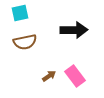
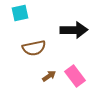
brown semicircle: moved 9 px right, 6 px down
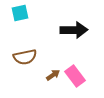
brown semicircle: moved 9 px left, 9 px down
brown arrow: moved 4 px right, 1 px up
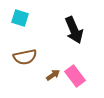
cyan square: moved 5 px down; rotated 30 degrees clockwise
black arrow: rotated 68 degrees clockwise
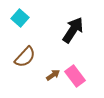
cyan square: rotated 24 degrees clockwise
black arrow: moved 1 px left; rotated 124 degrees counterclockwise
brown semicircle: rotated 35 degrees counterclockwise
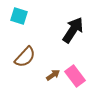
cyan square: moved 1 px left, 2 px up; rotated 24 degrees counterclockwise
